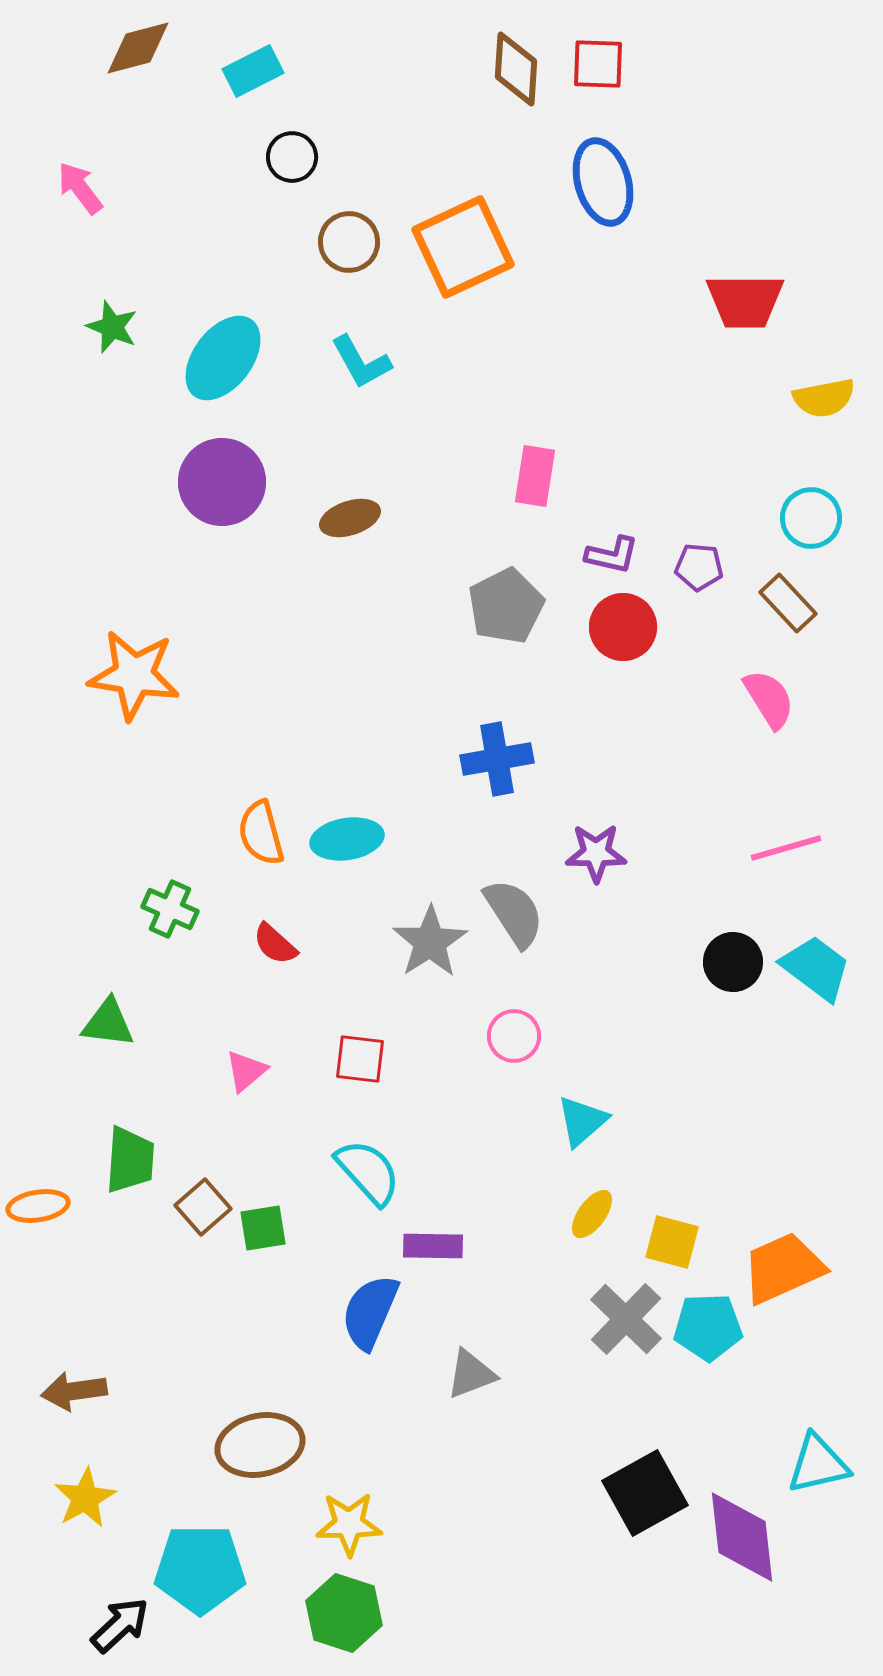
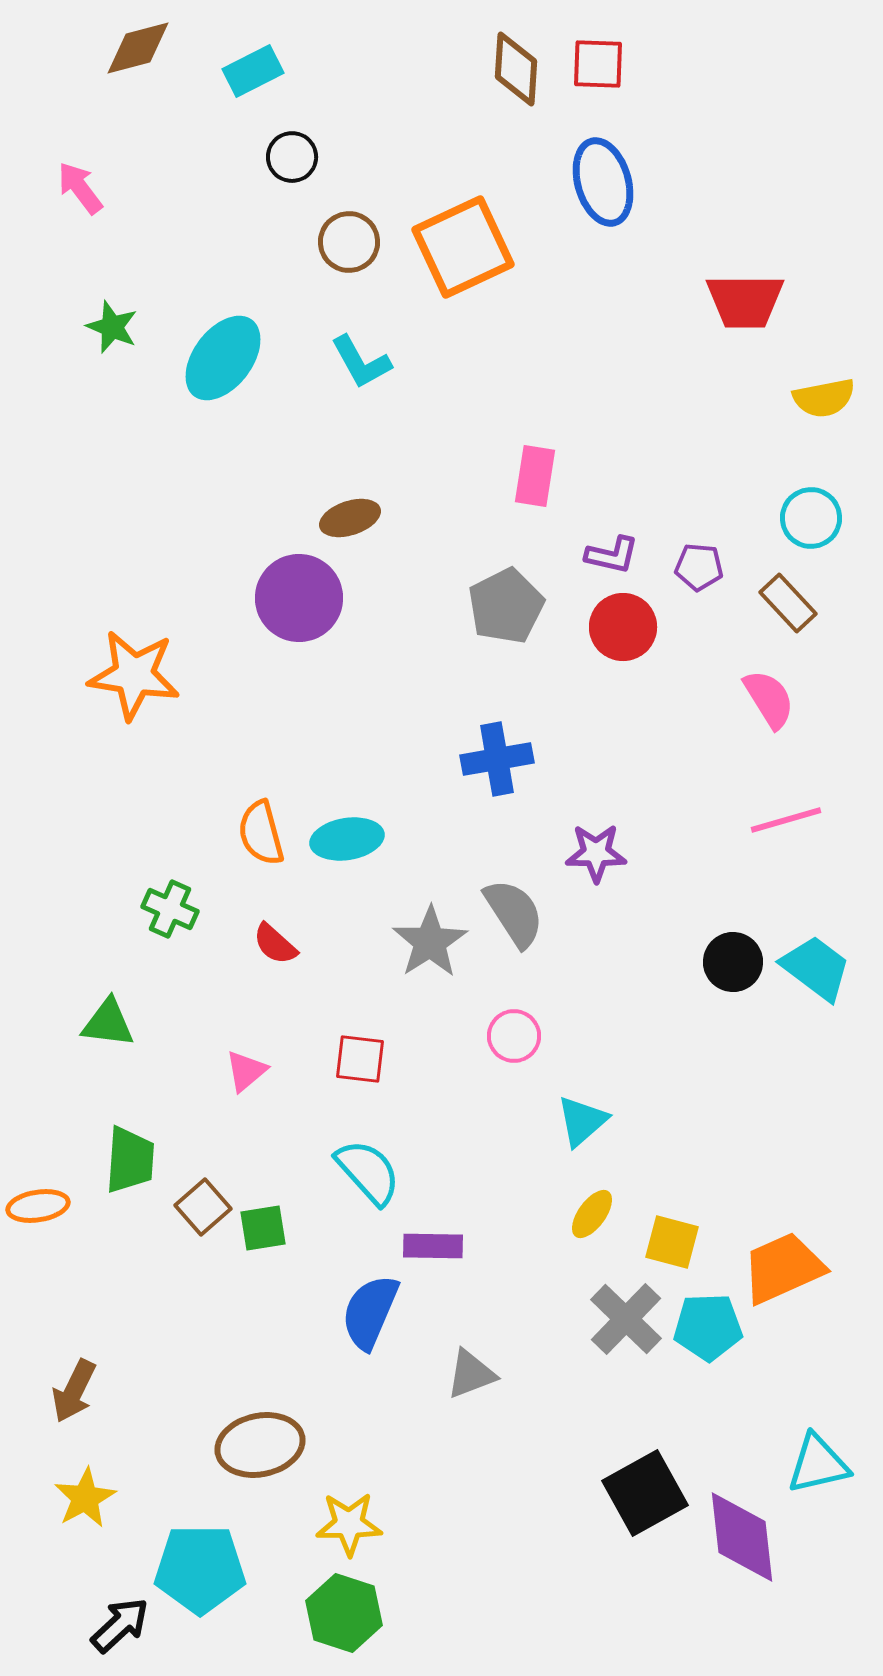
purple circle at (222, 482): moved 77 px right, 116 px down
pink line at (786, 848): moved 28 px up
brown arrow at (74, 1391): rotated 56 degrees counterclockwise
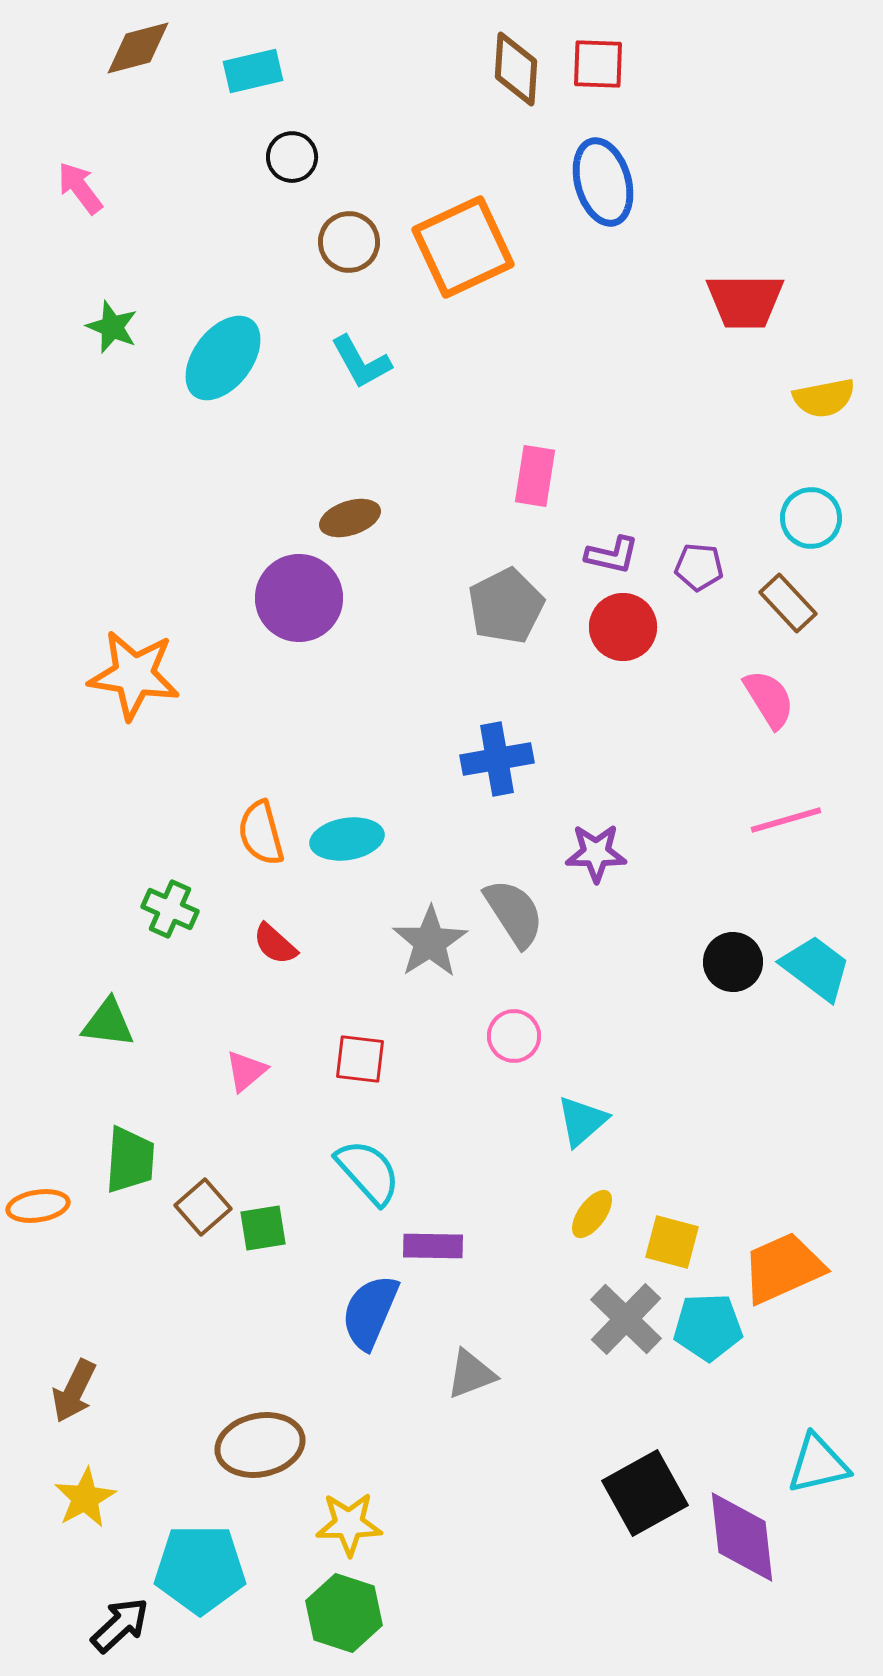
cyan rectangle at (253, 71): rotated 14 degrees clockwise
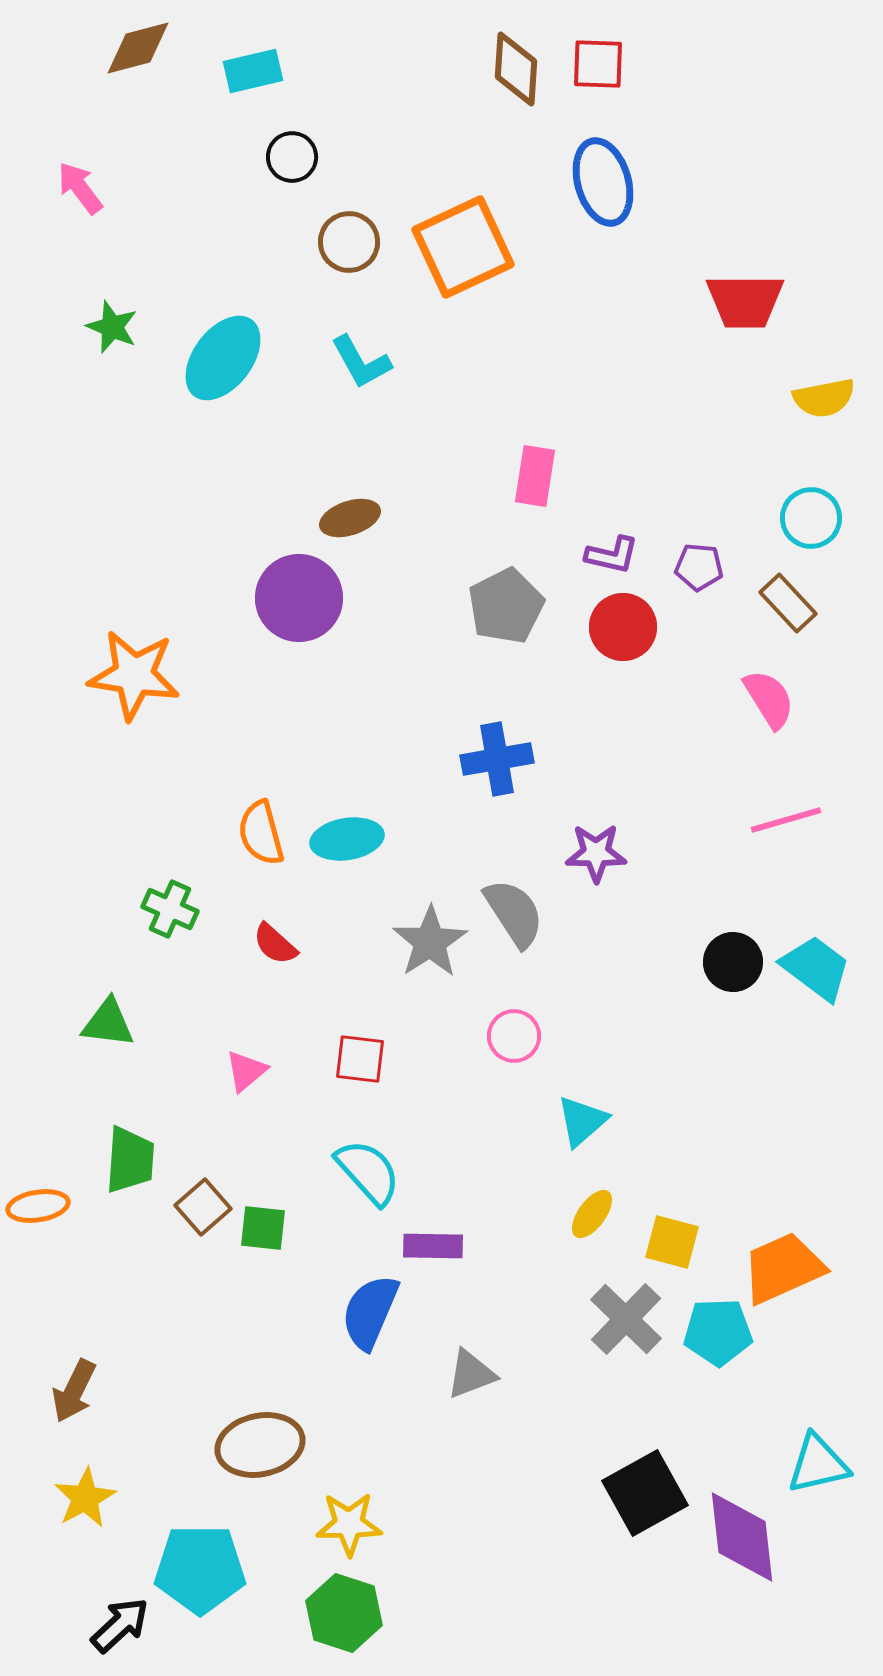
green square at (263, 1228): rotated 15 degrees clockwise
cyan pentagon at (708, 1327): moved 10 px right, 5 px down
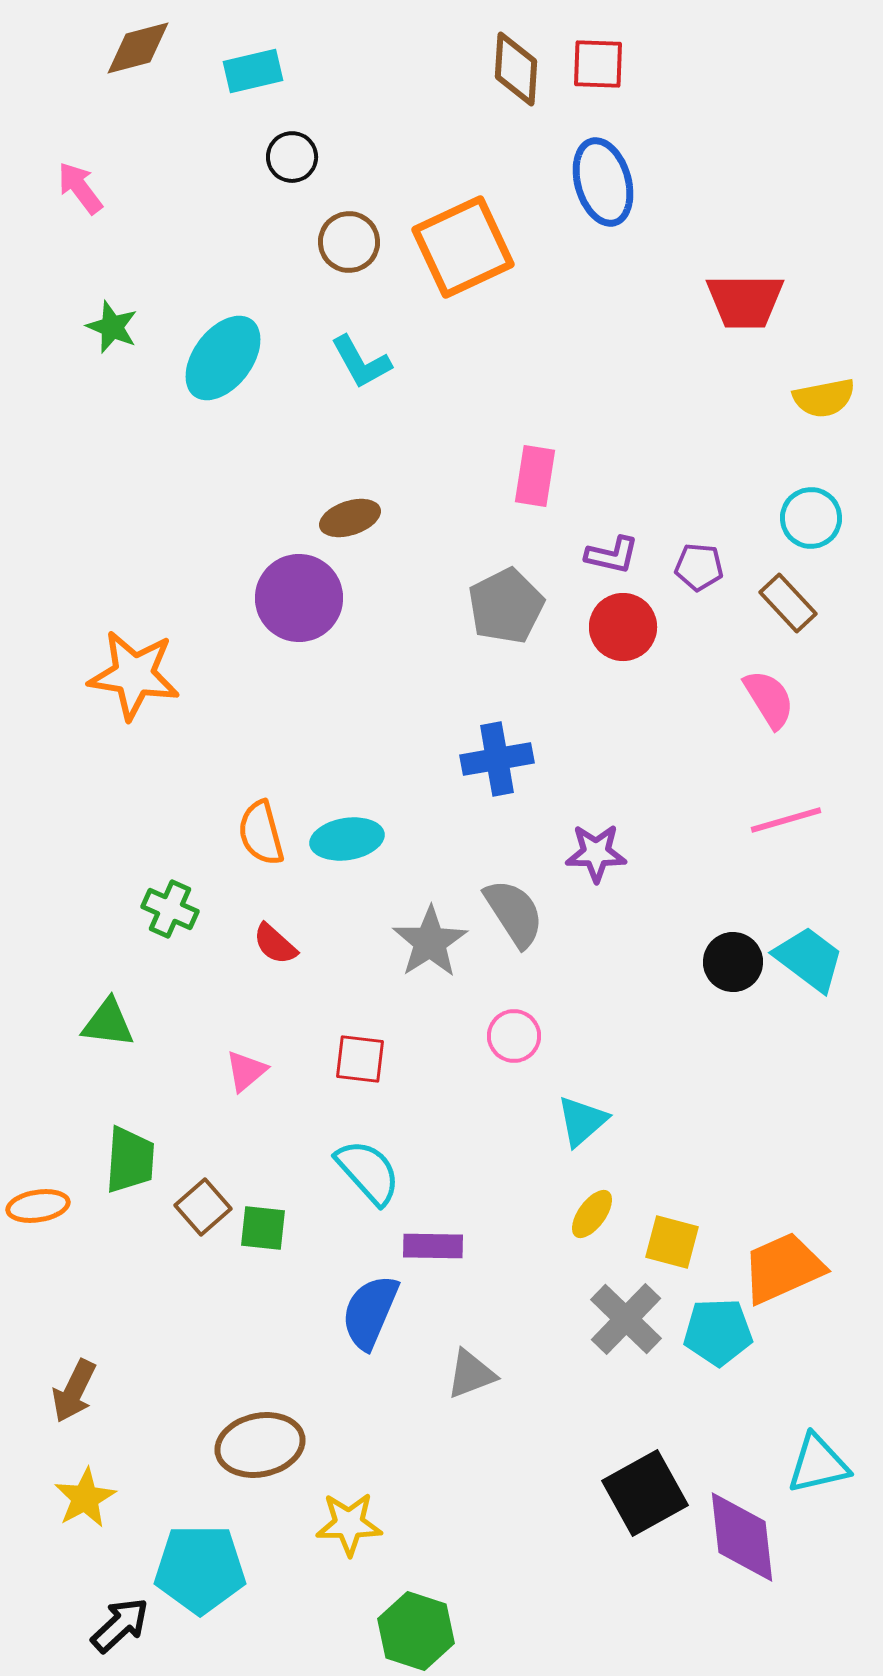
cyan trapezoid at (816, 968): moved 7 px left, 9 px up
green hexagon at (344, 1613): moved 72 px right, 18 px down
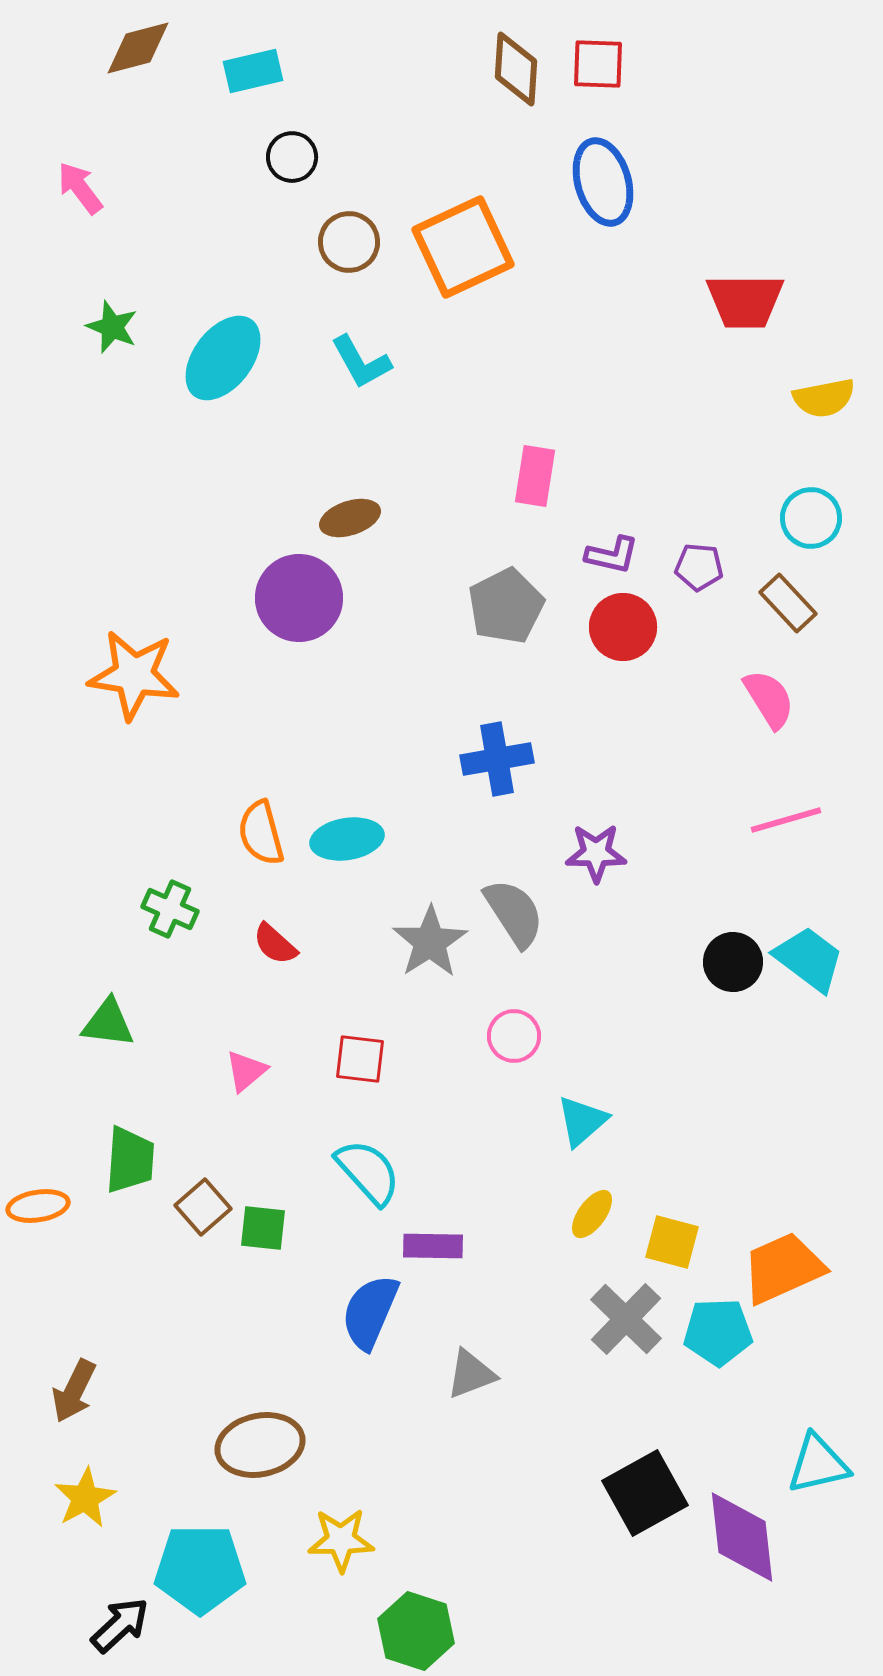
yellow star at (349, 1524): moved 8 px left, 16 px down
